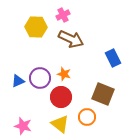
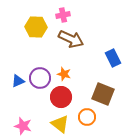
pink cross: rotated 16 degrees clockwise
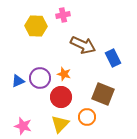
yellow hexagon: moved 1 px up
brown arrow: moved 12 px right, 6 px down
yellow triangle: rotated 36 degrees clockwise
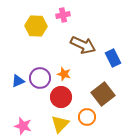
brown square: rotated 30 degrees clockwise
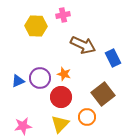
pink star: rotated 24 degrees counterclockwise
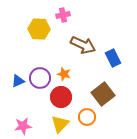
yellow hexagon: moved 3 px right, 3 px down
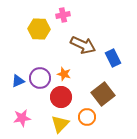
pink star: moved 1 px left, 8 px up
